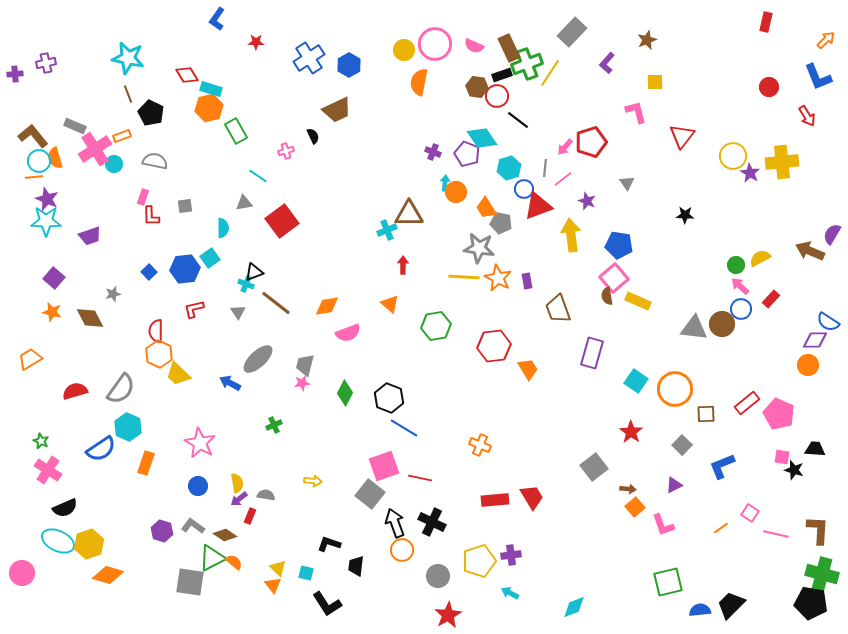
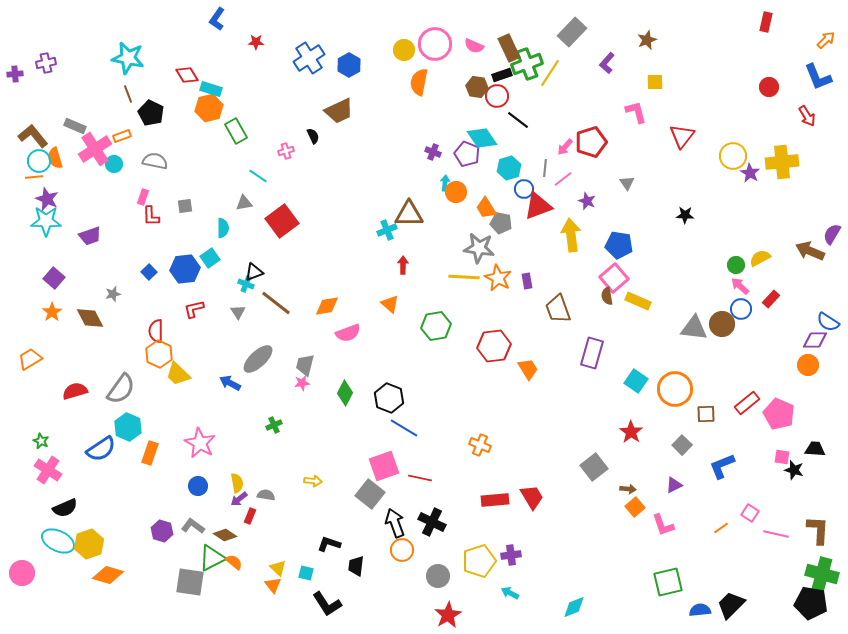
brown trapezoid at (337, 110): moved 2 px right, 1 px down
orange star at (52, 312): rotated 24 degrees clockwise
orange rectangle at (146, 463): moved 4 px right, 10 px up
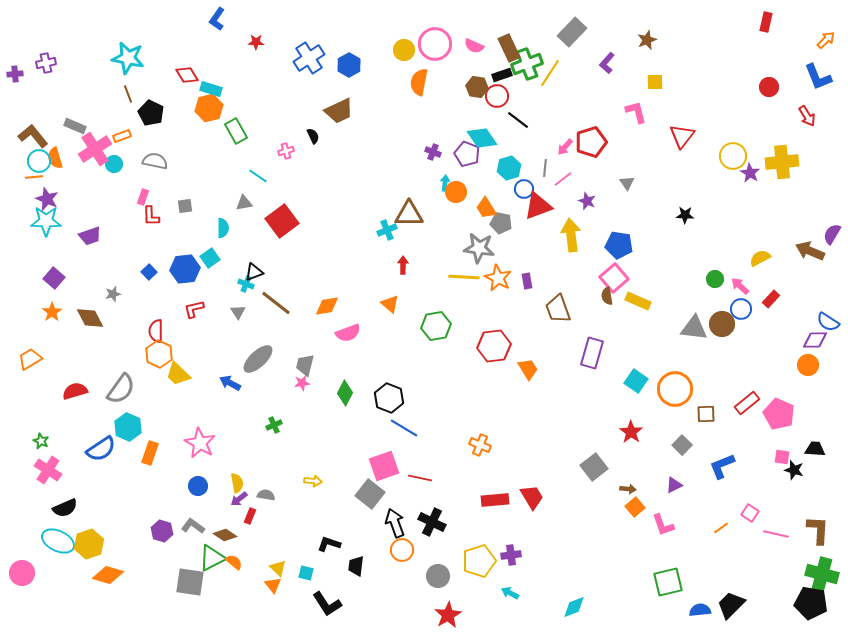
green circle at (736, 265): moved 21 px left, 14 px down
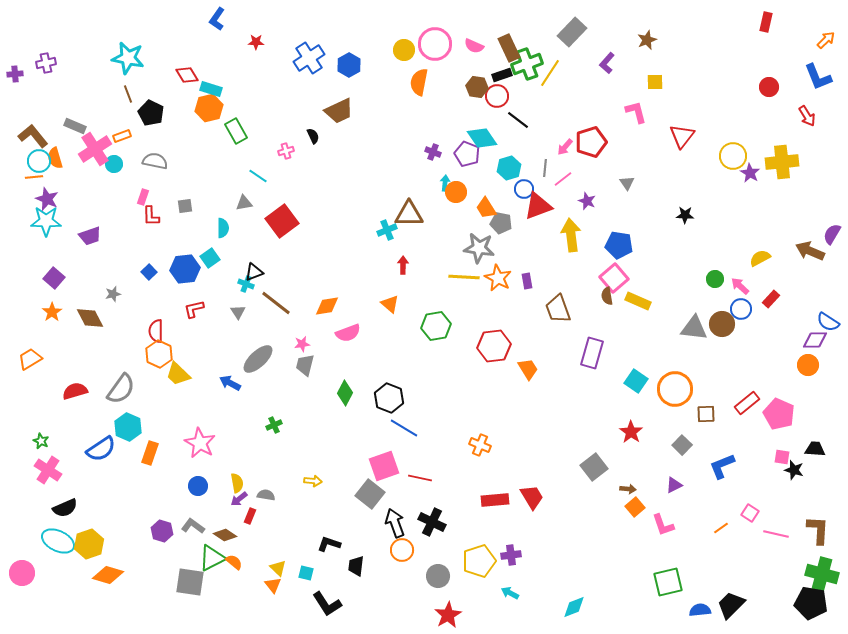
pink star at (302, 383): moved 39 px up
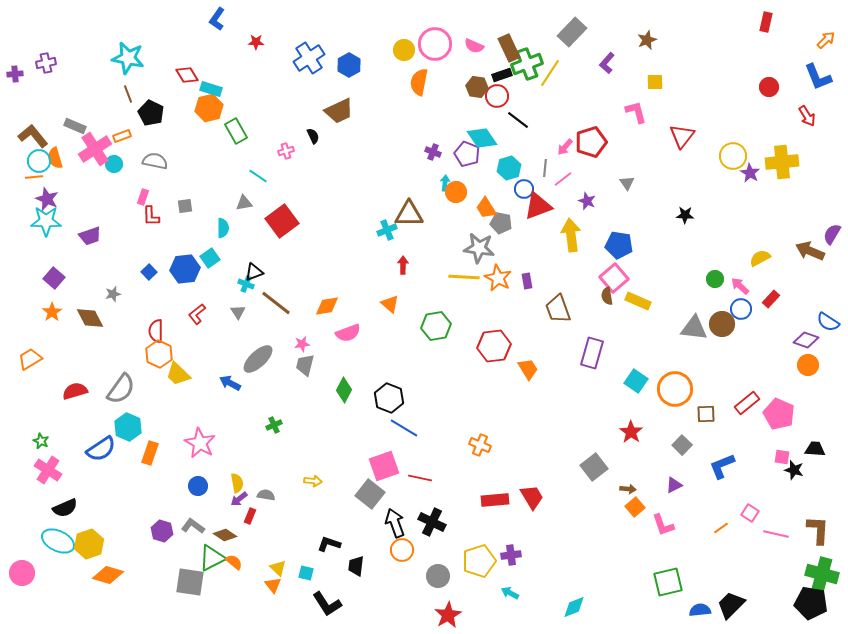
red L-shape at (194, 309): moved 3 px right, 5 px down; rotated 25 degrees counterclockwise
purple diamond at (815, 340): moved 9 px left; rotated 20 degrees clockwise
green diamond at (345, 393): moved 1 px left, 3 px up
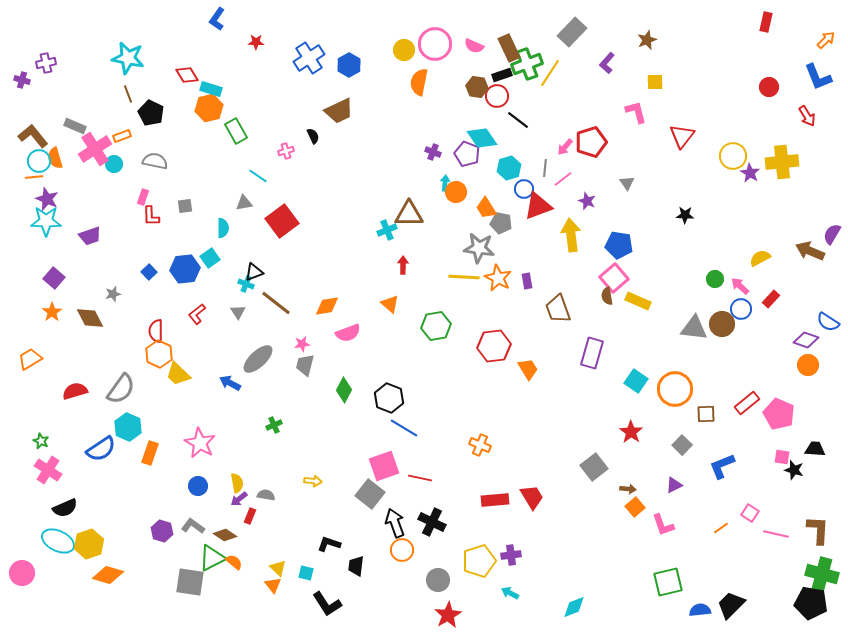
purple cross at (15, 74): moved 7 px right, 6 px down; rotated 21 degrees clockwise
gray circle at (438, 576): moved 4 px down
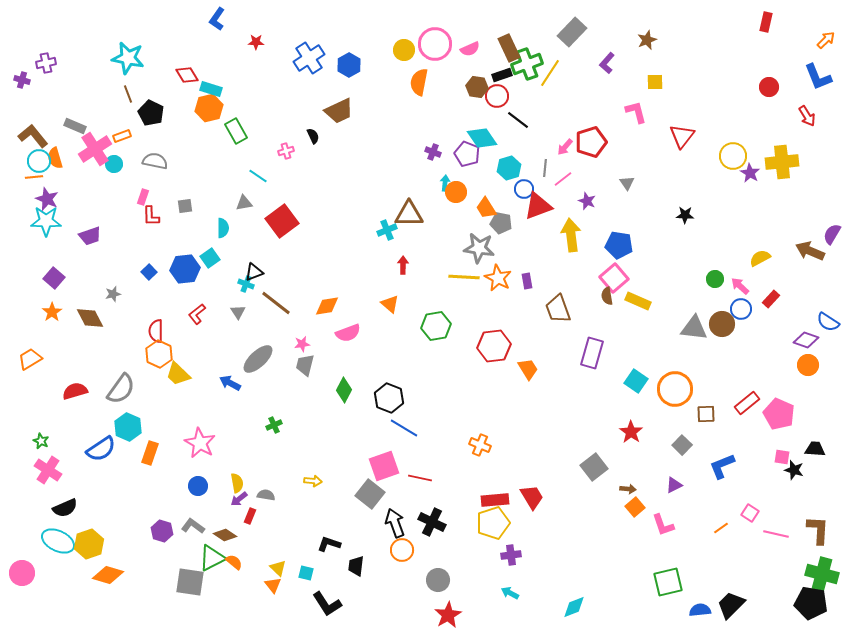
pink semicircle at (474, 46): moved 4 px left, 3 px down; rotated 48 degrees counterclockwise
yellow pentagon at (479, 561): moved 14 px right, 38 px up
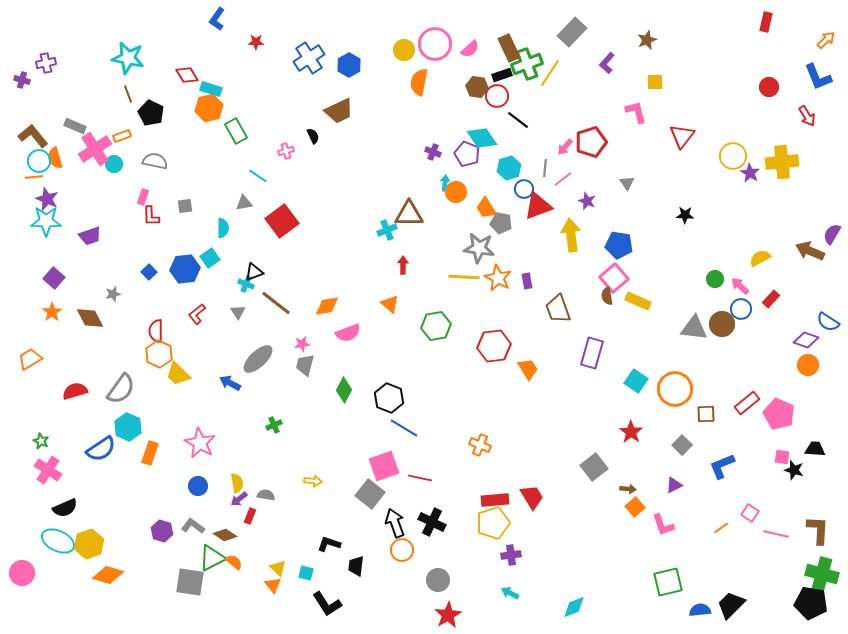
pink semicircle at (470, 49): rotated 18 degrees counterclockwise
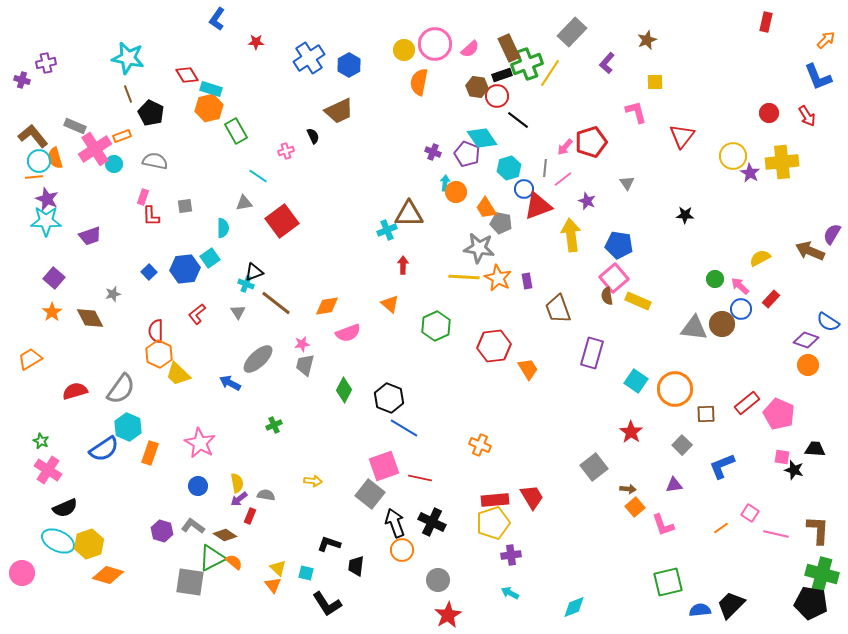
red circle at (769, 87): moved 26 px down
green hexagon at (436, 326): rotated 16 degrees counterclockwise
blue semicircle at (101, 449): moved 3 px right
purple triangle at (674, 485): rotated 18 degrees clockwise
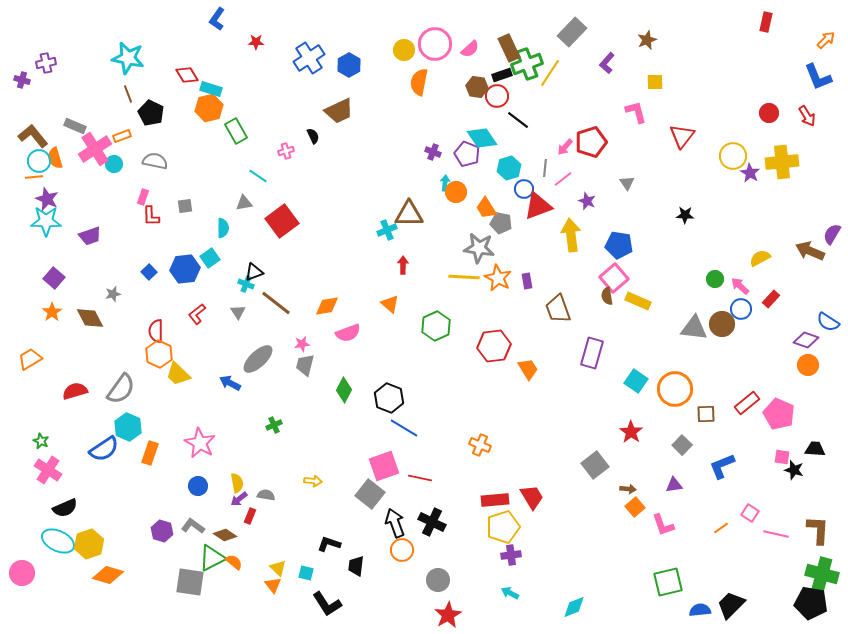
gray square at (594, 467): moved 1 px right, 2 px up
yellow pentagon at (493, 523): moved 10 px right, 4 px down
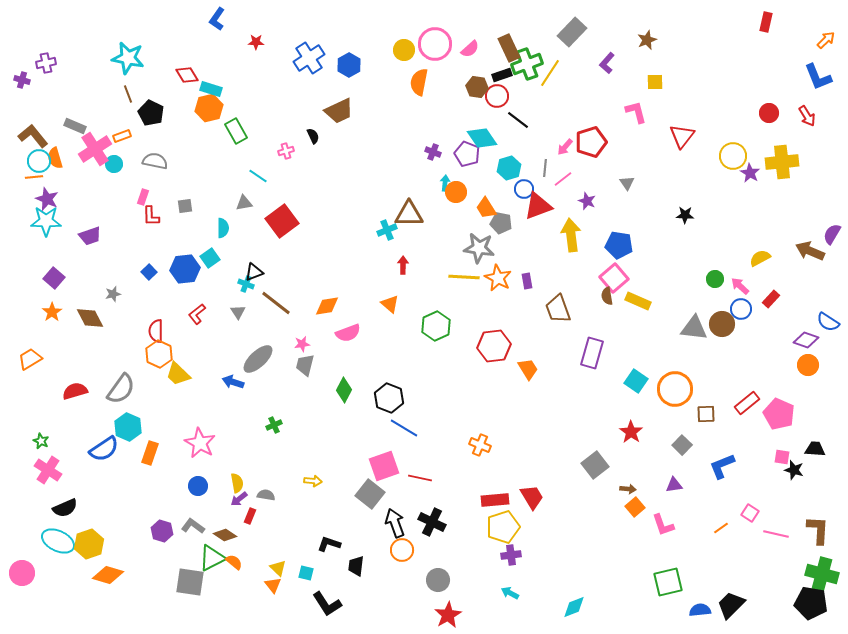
blue arrow at (230, 383): moved 3 px right, 1 px up; rotated 10 degrees counterclockwise
